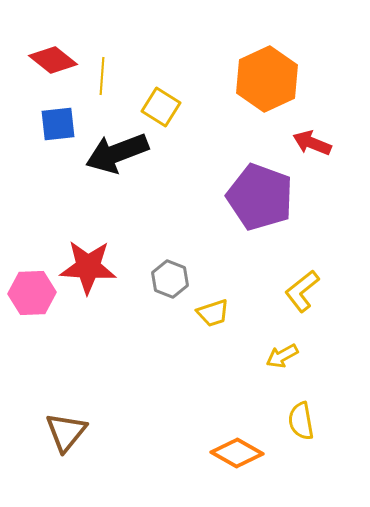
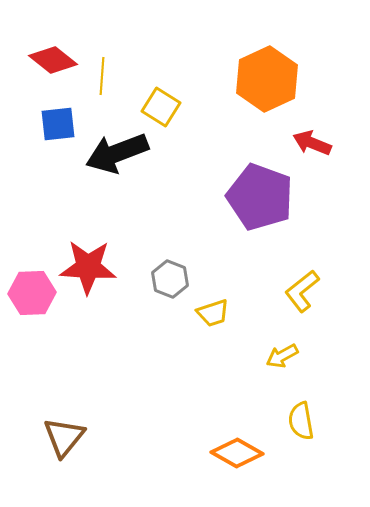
brown triangle: moved 2 px left, 5 px down
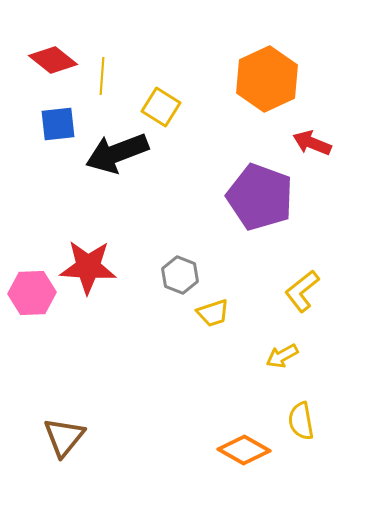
gray hexagon: moved 10 px right, 4 px up
orange diamond: moved 7 px right, 3 px up
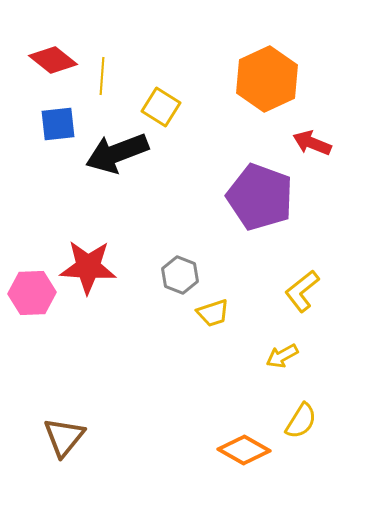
yellow semicircle: rotated 138 degrees counterclockwise
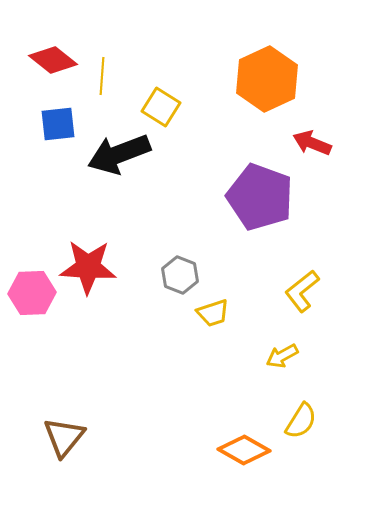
black arrow: moved 2 px right, 1 px down
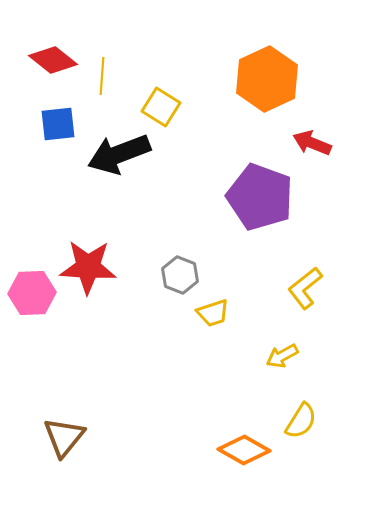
yellow L-shape: moved 3 px right, 3 px up
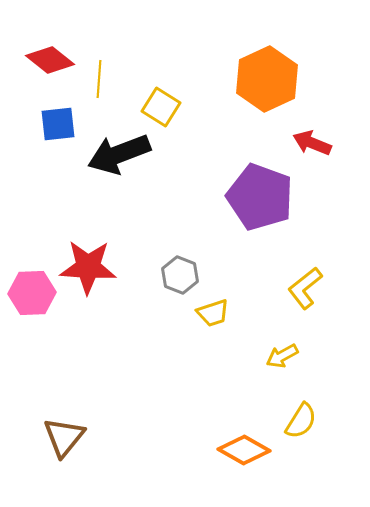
red diamond: moved 3 px left
yellow line: moved 3 px left, 3 px down
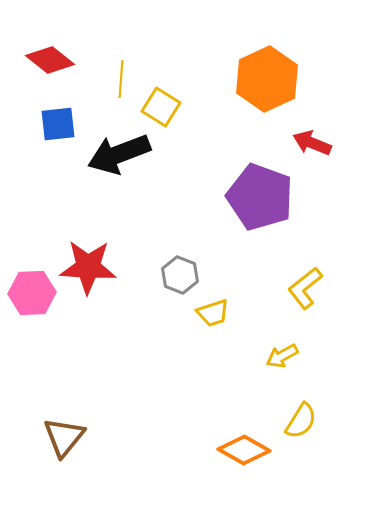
yellow line: moved 22 px right
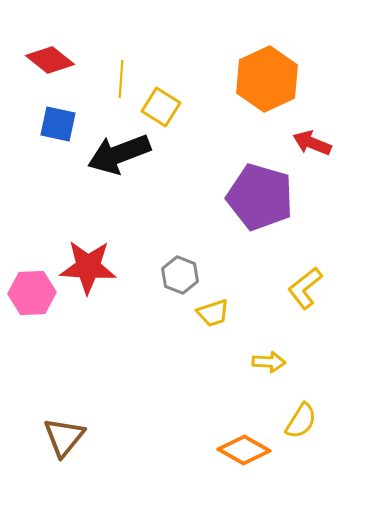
blue square: rotated 18 degrees clockwise
purple pentagon: rotated 4 degrees counterclockwise
yellow arrow: moved 13 px left, 6 px down; rotated 148 degrees counterclockwise
